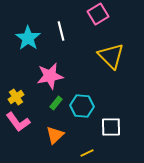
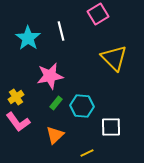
yellow triangle: moved 3 px right, 2 px down
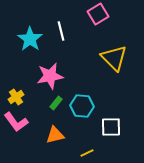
cyan star: moved 2 px right, 1 px down
pink L-shape: moved 2 px left
orange triangle: rotated 30 degrees clockwise
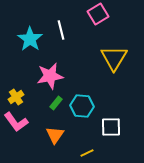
white line: moved 1 px up
yellow triangle: rotated 16 degrees clockwise
orange triangle: rotated 42 degrees counterclockwise
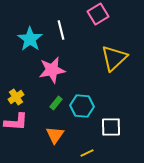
yellow triangle: rotated 16 degrees clockwise
pink star: moved 2 px right, 6 px up
pink L-shape: rotated 50 degrees counterclockwise
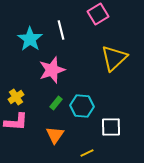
pink star: rotated 8 degrees counterclockwise
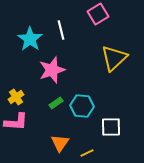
green rectangle: rotated 16 degrees clockwise
orange triangle: moved 5 px right, 8 px down
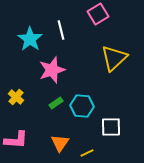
yellow cross: rotated 14 degrees counterclockwise
pink L-shape: moved 18 px down
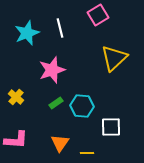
pink square: moved 1 px down
white line: moved 1 px left, 2 px up
cyan star: moved 3 px left, 6 px up; rotated 15 degrees clockwise
yellow line: rotated 24 degrees clockwise
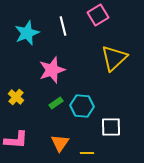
white line: moved 3 px right, 2 px up
